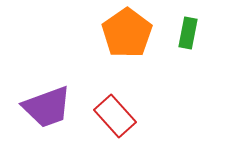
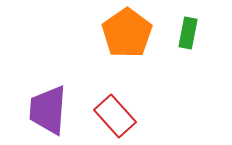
purple trapezoid: moved 1 px right, 3 px down; rotated 114 degrees clockwise
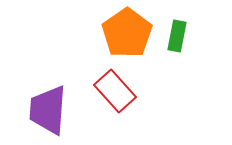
green rectangle: moved 11 px left, 3 px down
red rectangle: moved 25 px up
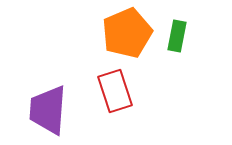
orange pentagon: rotated 12 degrees clockwise
red rectangle: rotated 24 degrees clockwise
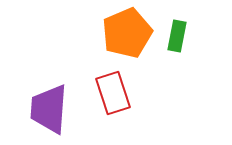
red rectangle: moved 2 px left, 2 px down
purple trapezoid: moved 1 px right, 1 px up
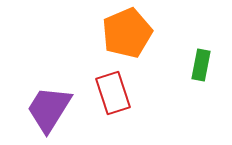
green rectangle: moved 24 px right, 29 px down
purple trapezoid: rotated 28 degrees clockwise
